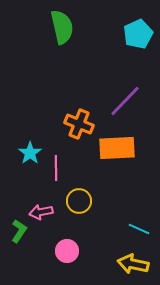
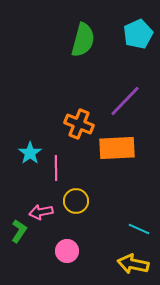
green semicircle: moved 21 px right, 13 px down; rotated 28 degrees clockwise
yellow circle: moved 3 px left
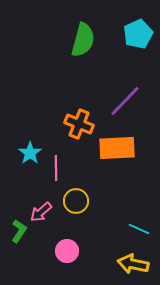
pink arrow: rotated 30 degrees counterclockwise
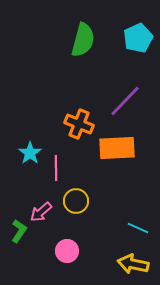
cyan pentagon: moved 4 px down
cyan line: moved 1 px left, 1 px up
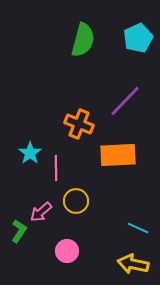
orange rectangle: moved 1 px right, 7 px down
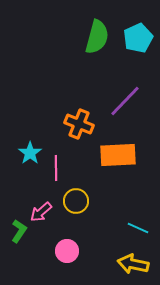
green semicircle: moved 14 px right, 3 px up
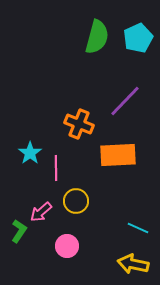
pink circle: moved 5 px up
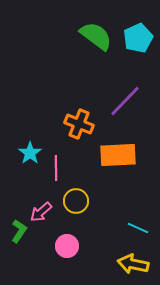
green semicircle: moved 1 px left, 1 px up; rotated 68 degrees counterclockwise
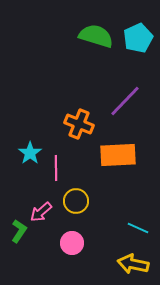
green semicircle: rotated 20 degrees counterclockwise
pink circle: moved 5 px right, 3 px up
